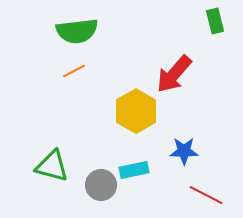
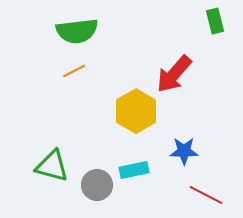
gray circle: moved 4 px left
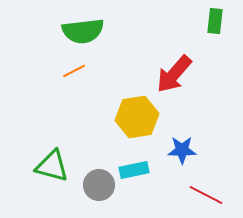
green rectangle: rotated 20 degrees clockwise
green semicircle: moved 6 px right
yellow hexagon: moved 1 px right, 6 px down; rotated 21 degrees clockwise
blue star: moved 2 px left, 1 px up
gray circle: moved 2 px right
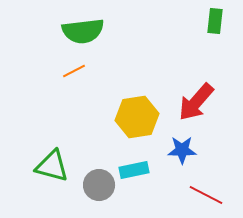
red arrow: moved 22 px right, 28 px down
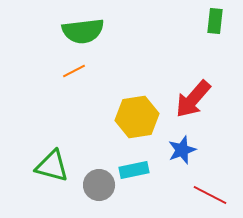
red arrow: moved 3 px left, 3 px up
blue star: rotated 20 degrees counterclockwise
red line: moved 4 px right
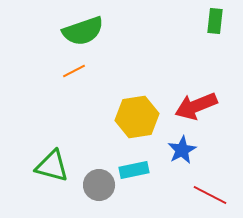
green semicircle: rotated 12 degrees counterclockwise
red arrow: moved 3 px right, 7 px down; rotated 27 degrees clockwise
blue star: rotated 8 degrees counterclockwise
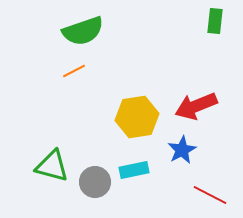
gray circle: moved 4 px left, 3 px up
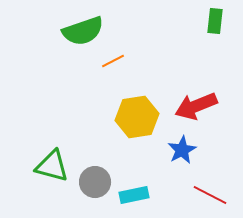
orange line: moved 39 px right, 10 px up
cyan rectangle: moved 25 px down
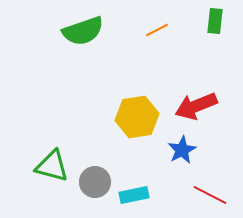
orange line: moved 44 px right, 31 px up
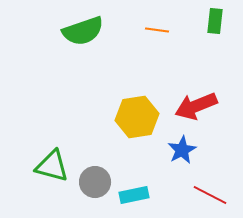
orange line: rotated 35 degrees clockwise
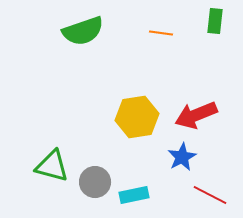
orange line: moved 4 px right, 3 px down
red arrow: moved 9 px down
blue star: moved 7 px down
